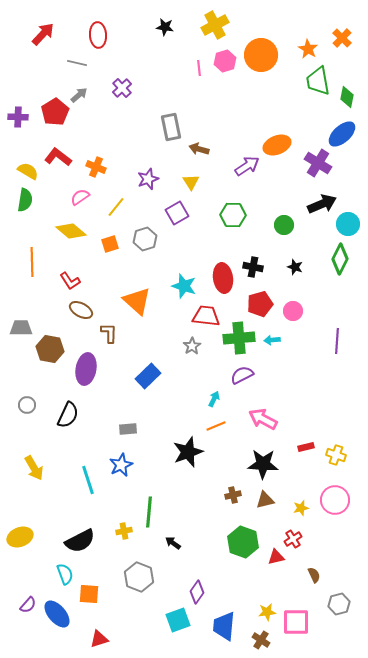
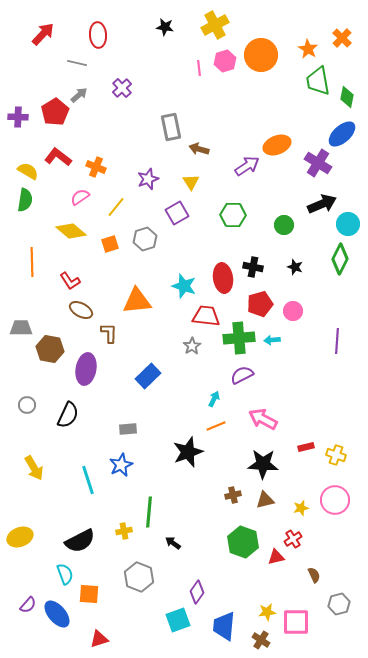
orange triangle at (137, 301): rotated 48 degrees counterclockwise
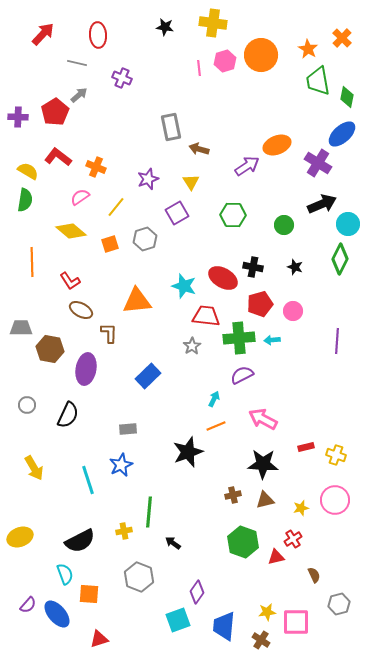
yellow cross at (215, 25): moved 2 px left, 2 px up; rotated 36 degrees clockwise
purple cross at (122, 88): moved 10 px up; rotated 24 degrees counterclockwise
red ellipse at (223, 278): rotated 52 degrees counterclockwise
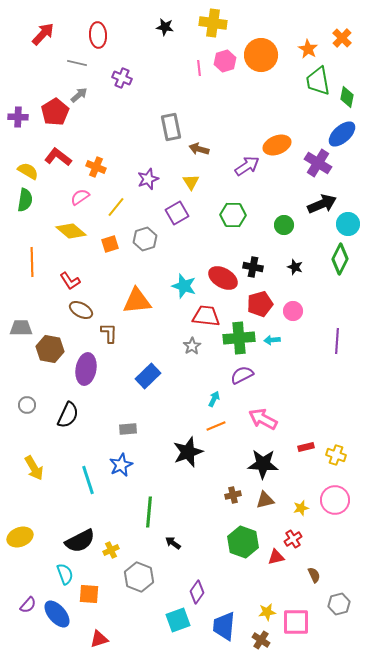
yellow cross at (124, 531): moved 13 px left, 19 px down; rotated 14 degrees counterclockwise
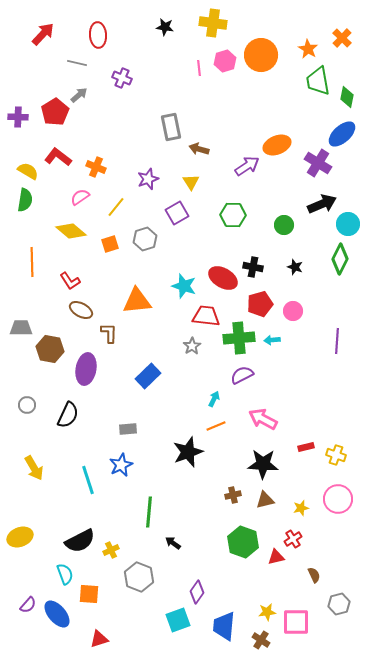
pink circle at (335, 500): moved 3 px right, 1 px up
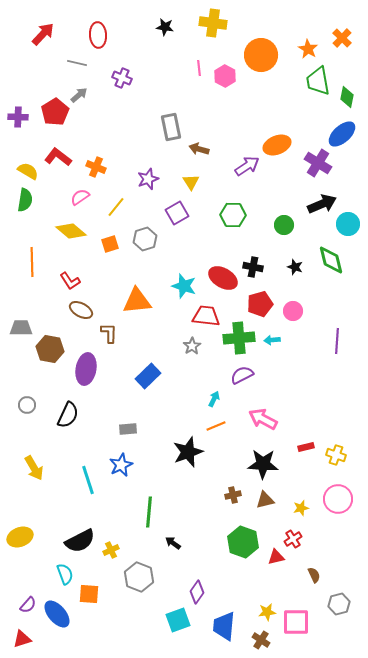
pink hexagon at (225, 61): moved 15 px down; rotated 15 degrees counterclockwise
green diamond at (340, 259): moved 9 px left, 1 px down; rotated 40 degrees counterclockwise
red triangle at (99, 639): moved 77 px left
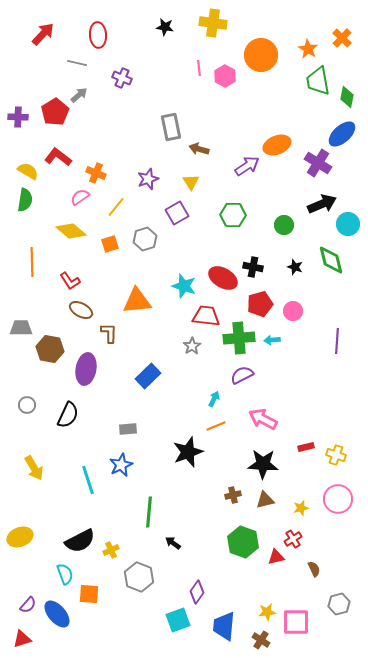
orange cross at (96, 167): moved 6 px down
brown semicircle at (314, 575): moved 6 px up
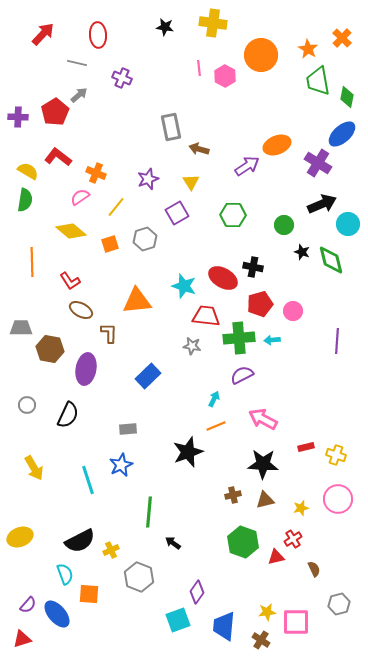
black star at (295, 267): moved 7 px right, 15 px up
gray star at (192, 346): rotated 30 degrees counterclockwise
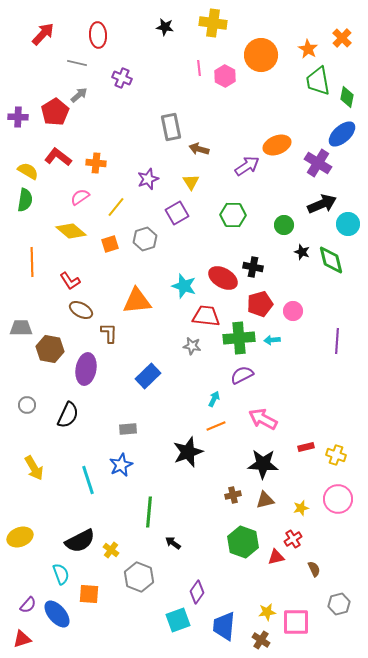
orange cross at (96, 173): moved 10 px up; rotated 18 degrees counterclockwise
yellow cross at (111, 550): rotated 28 degrees counterclockwise
cyan semicircle at (65, 574): moved 4 px left
